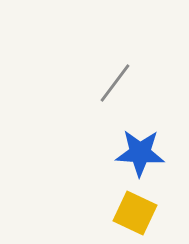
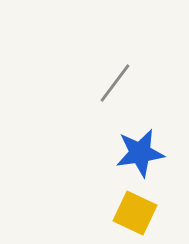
blue star: rotated 12 degrees counterclockwise
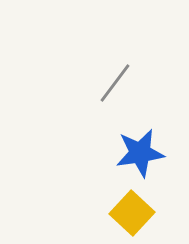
yellow square: moved 3 px left; rotated 18 degrees clockwise
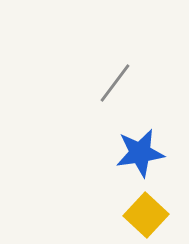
yellow square: moved 14 px right, 2 px down
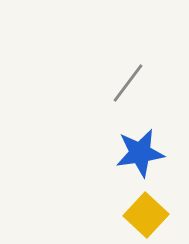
gray line: moved 13 px right
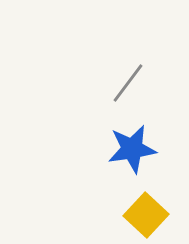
blue star: moved 8 px left, 4 px up
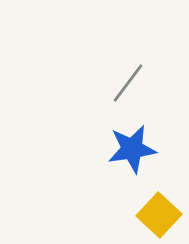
yellow square: moved 13 px right
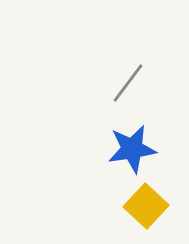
yellow square: moved 13 px left, 9 px up
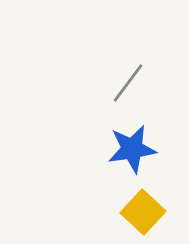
yellow square: moved 3 px left, 6 px down
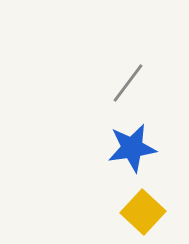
blue star: moved 1 px up
